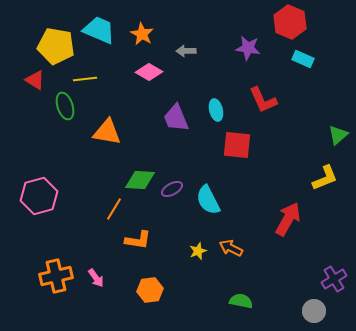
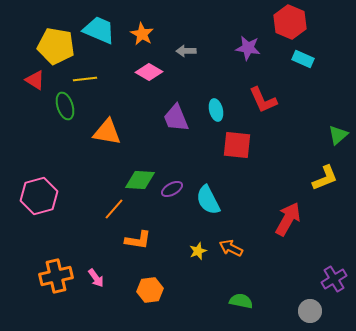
orange line: rotated 10 degrees clockwise
gray circle: moved 4 px left
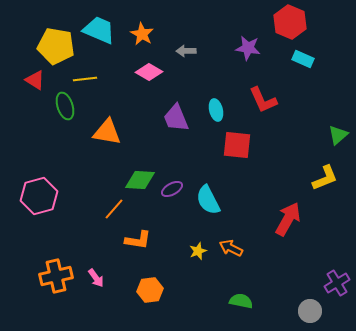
purple cross: moved 3 px right, 4 px down
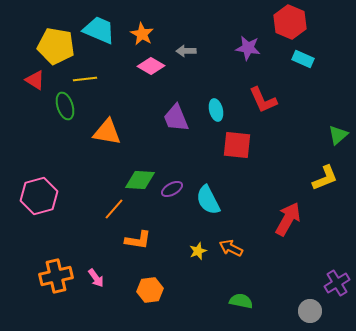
pink diamond: moved 2 px right, 6 px up
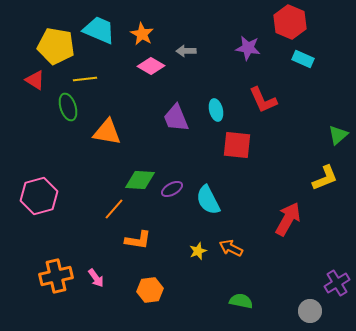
green ellipse: moved 3 px right, 1 px down
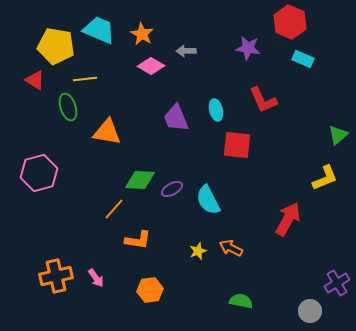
pink hexagon: moved 23 px up
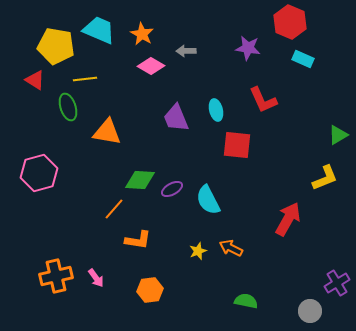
green triangle: rotated 10 degrees clockwise
green semicircle: moved 5 px right
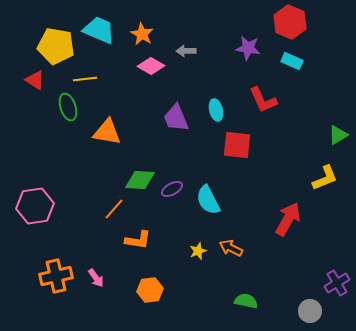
cyan rectangle: moved 11 px left, 2 px down
pink hexagon: moved 4 px left, 33 px down; rotated 6 degrees clockwise
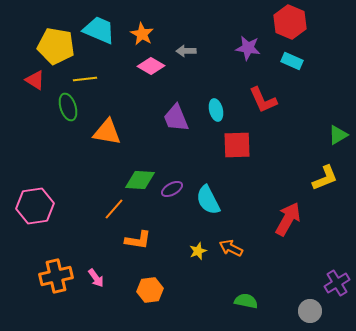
red square: rotated 8 degrees counterclockwise
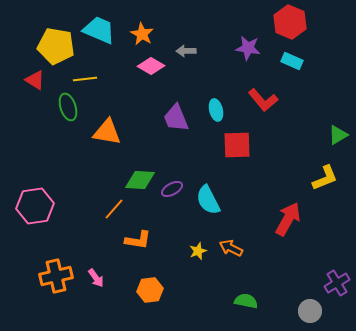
red L-shape: rotated 16 degrees counterclockwise
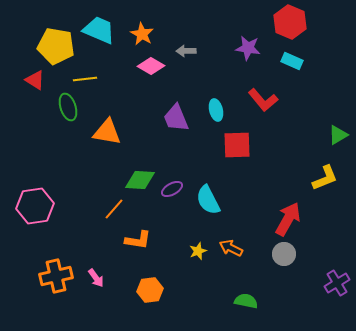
gray circle: moved 26 px left, 57 px up
